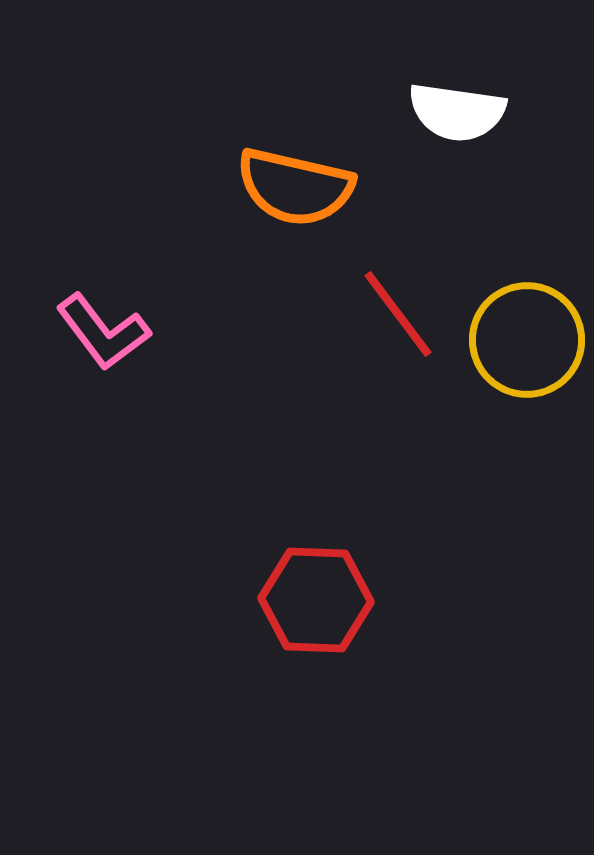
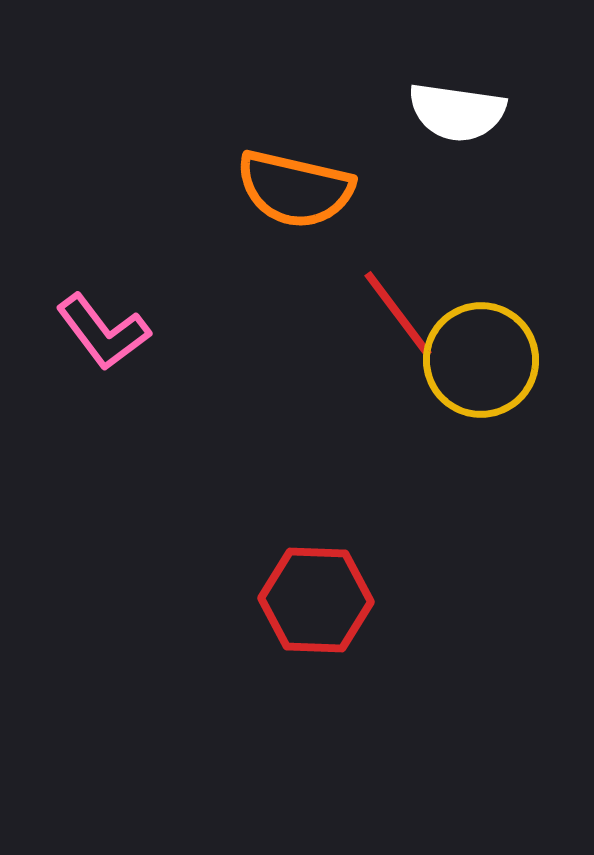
orange semicircle: moved 2 px down
yellow circle: moved 46 px left, 20 px down
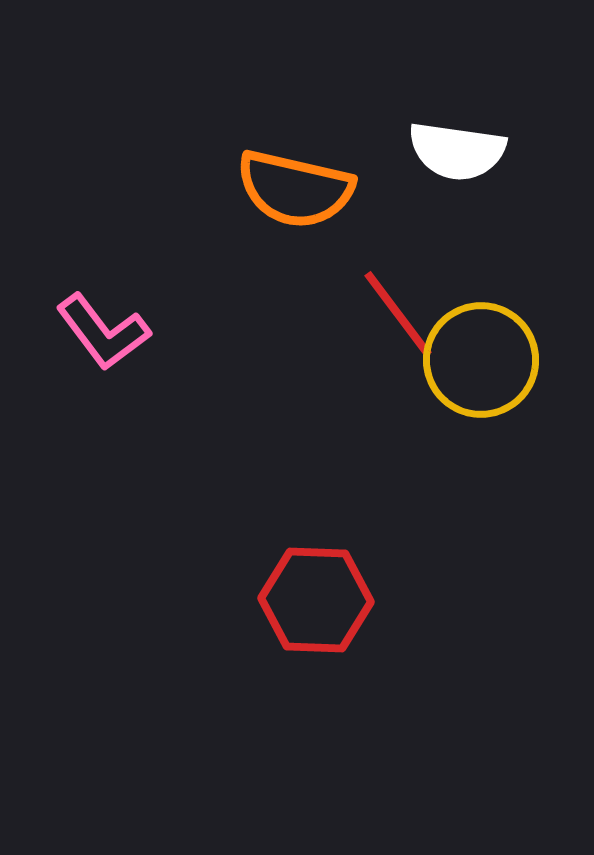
white semicircle: moved 39 px down
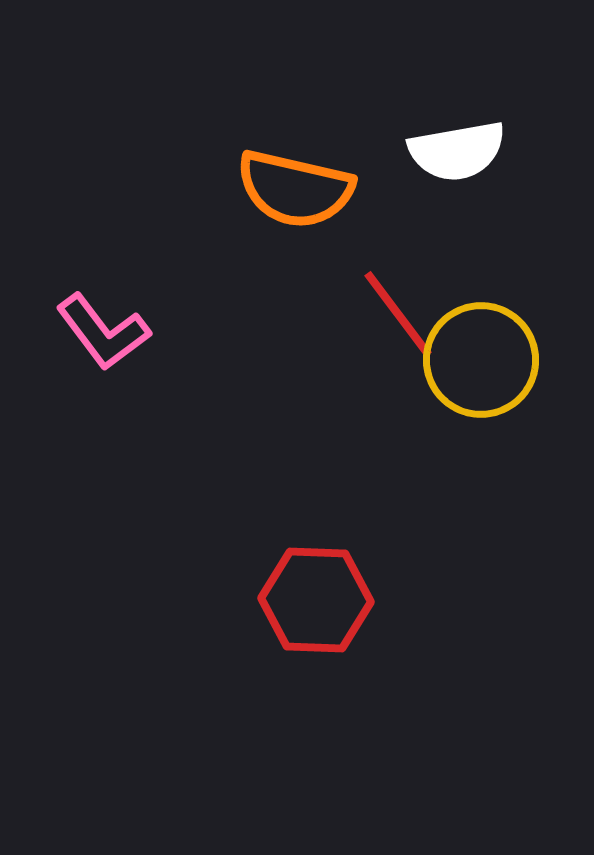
white semicircle: rotated 18 degrees counterclockwise
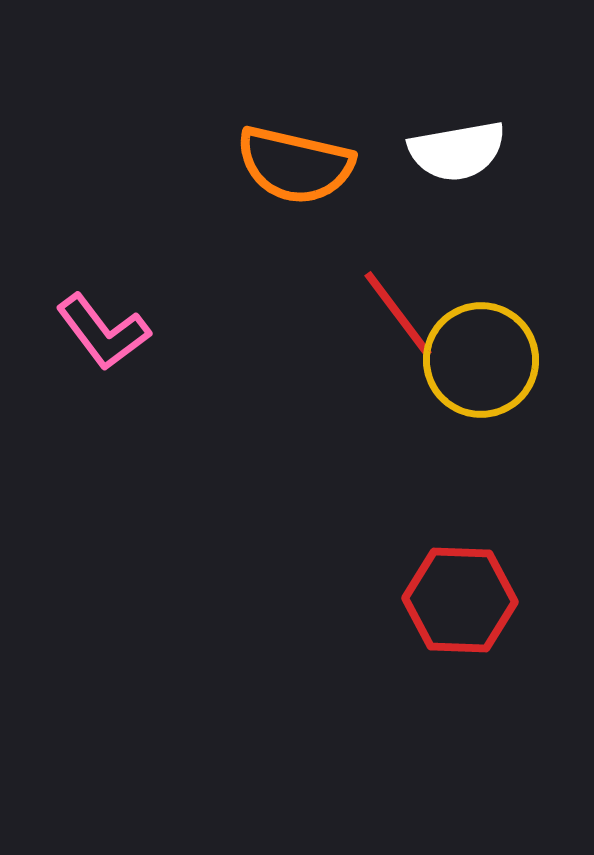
orange semicircle: moved 24 px up
red hexagon: moved 144 px right
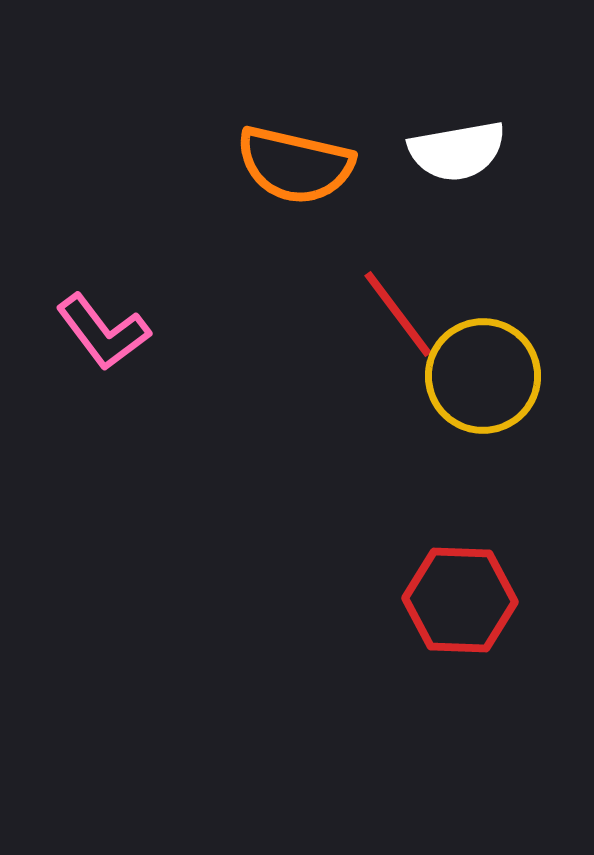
yellow circle: moved 2 px right, 16 px down
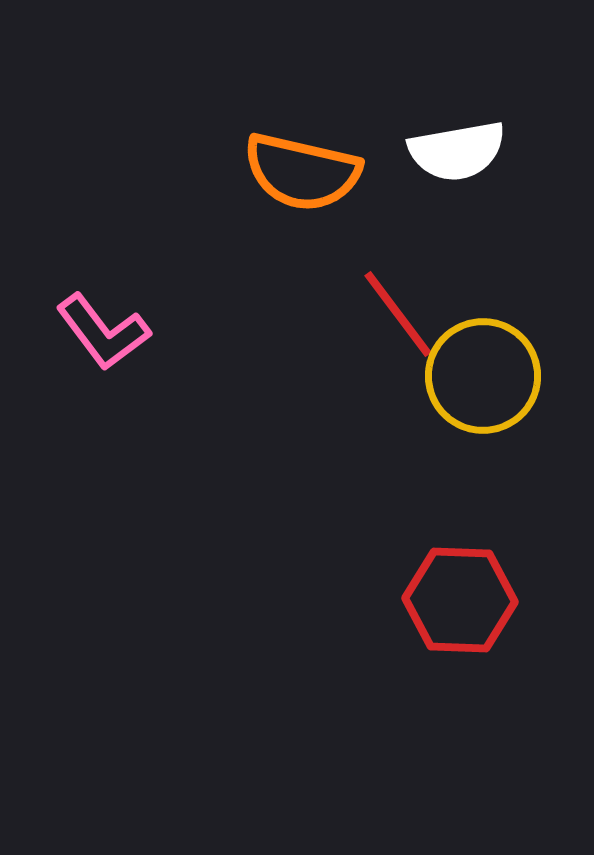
orange semicircle: moved 7 px right, 7 px down
